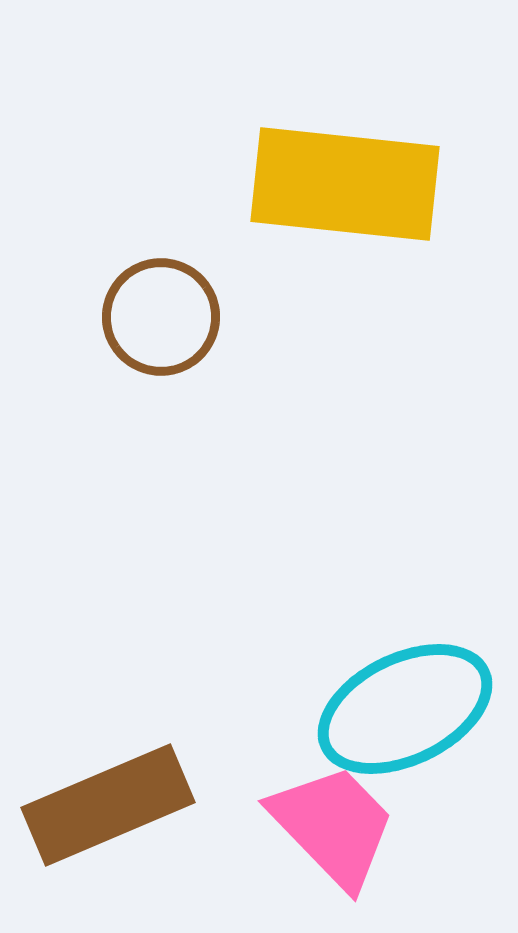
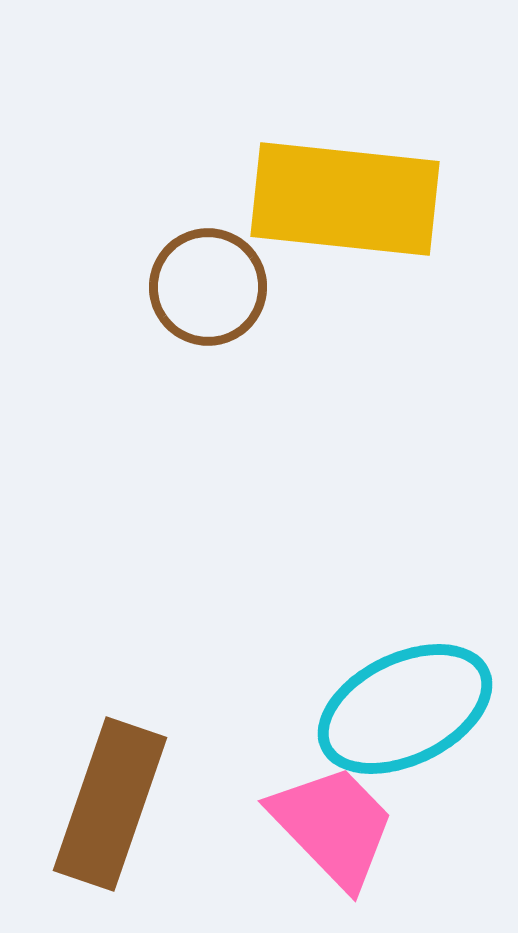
yellow rectangle: moved 15 px down
brown circle: moved 47 px right, 30 px up
brown rectangle: moved 2 px right, 1 px up; rotated 48 degrees counterclockwise
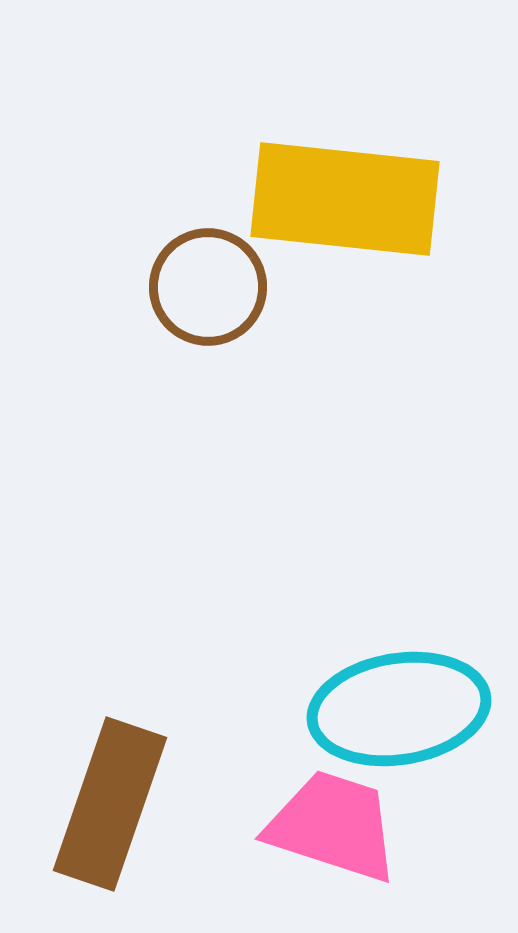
cyan ellipse: moved 6 px left; rotated 17 degrees clockwise
pink trapezoid: rotated 28 degrees counterclockwise
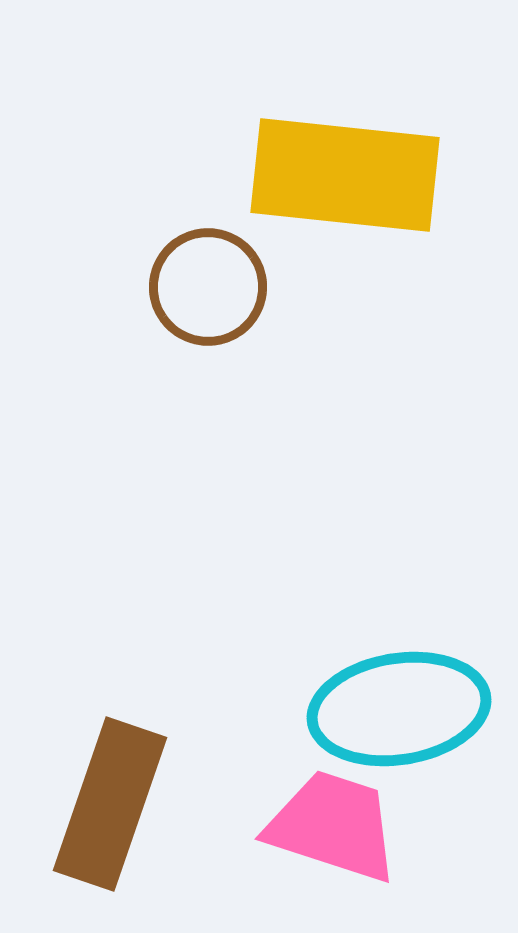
yellow rectangle: moved 24 px up
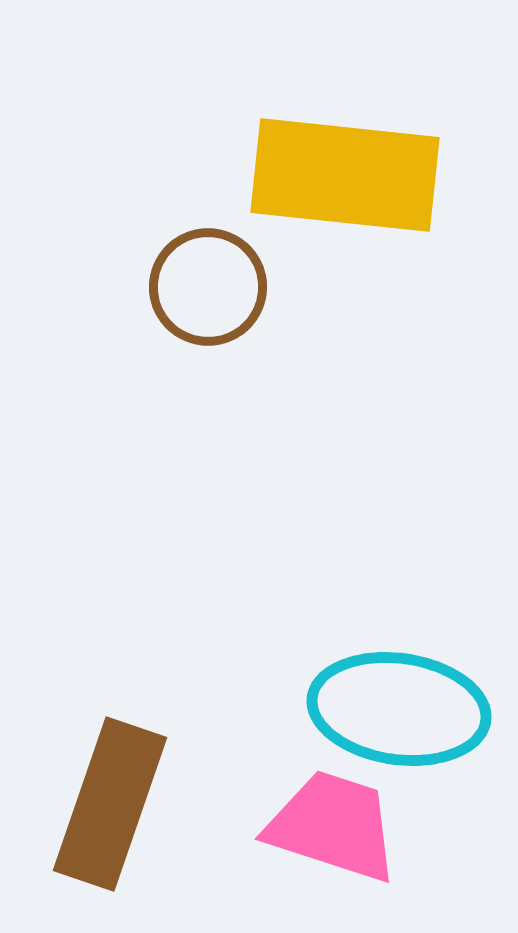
cyan ellipse: rotated 17 degrees clockwise
